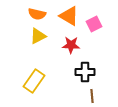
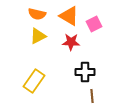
red star: moved 3 px up
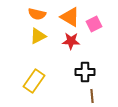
orange triangle: moved 1 px right, 1 px down
red star: moved 1 px up
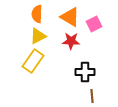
orange semicircle: rotated 78 degrees clockwise
yellow rectangle: moved 1 px left, 20 px up
